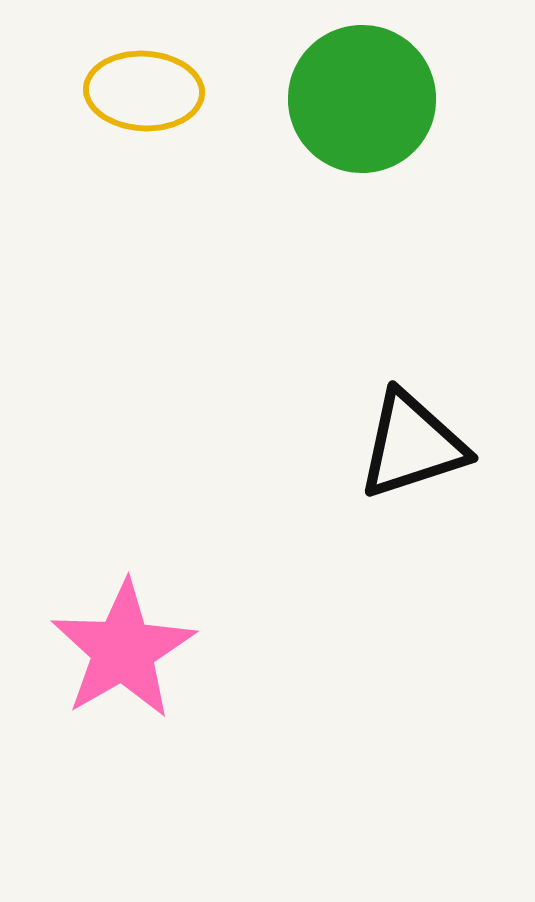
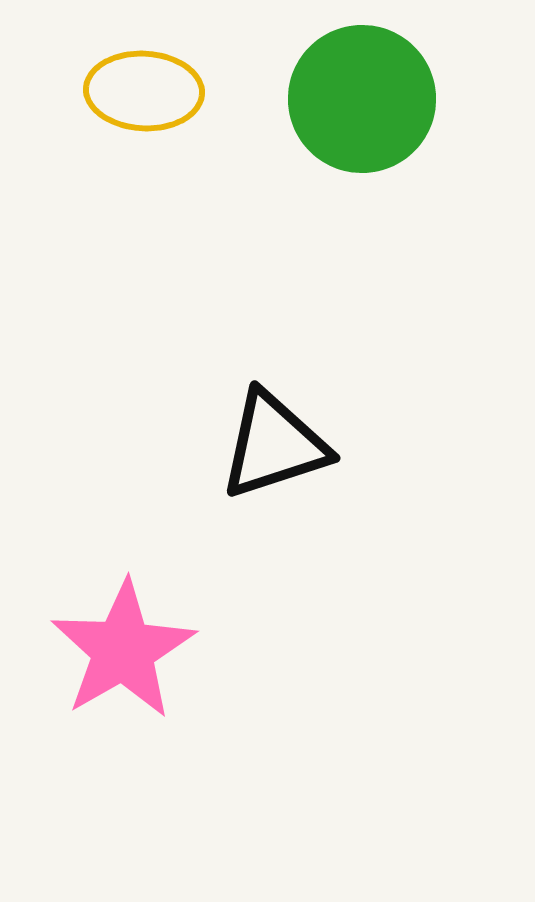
black triangle: moved 138 px left
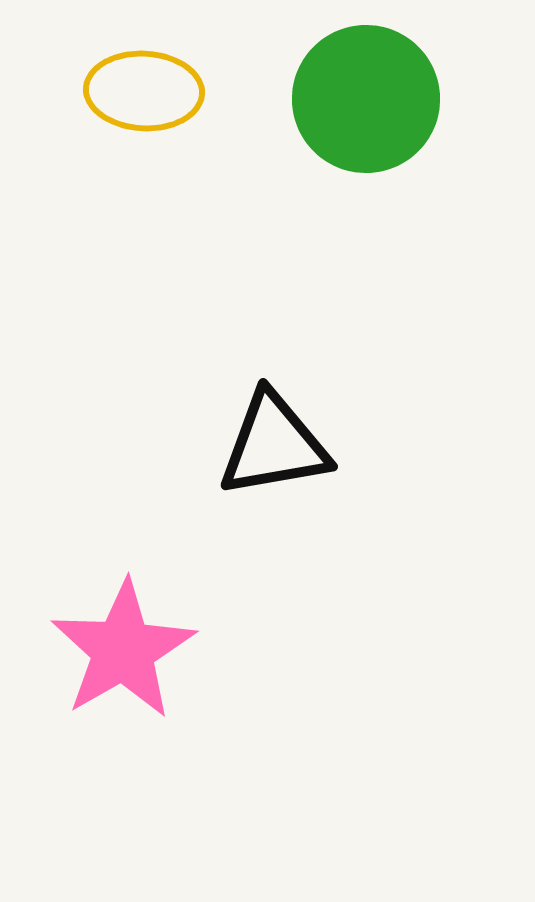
green circle: moved 4 px right
black triangle: rotated 8 degrees clockwise
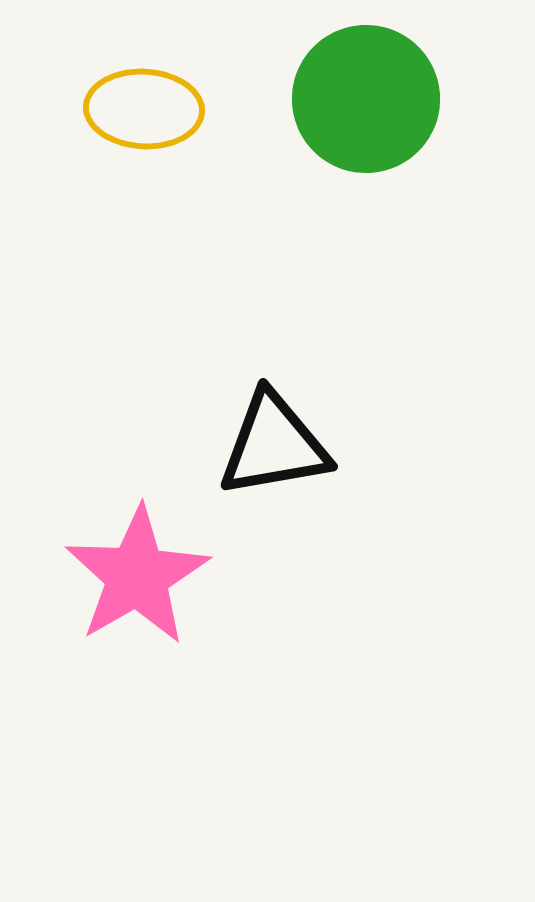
yellow ellipse: moved 18 px down
pink star: moved 14 px right, 74 px up
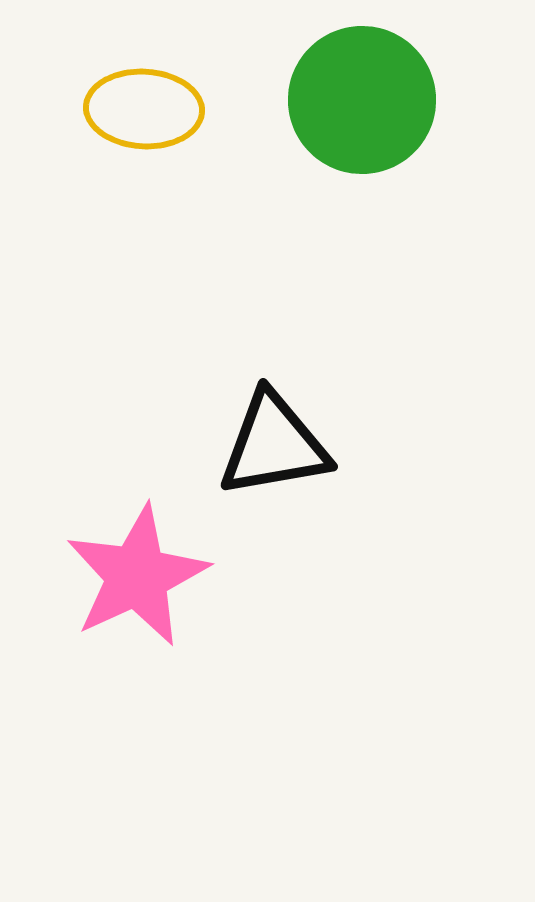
green circle: moved 4 px left, 1 px down
pink star: rotated 5 degrees clockwise
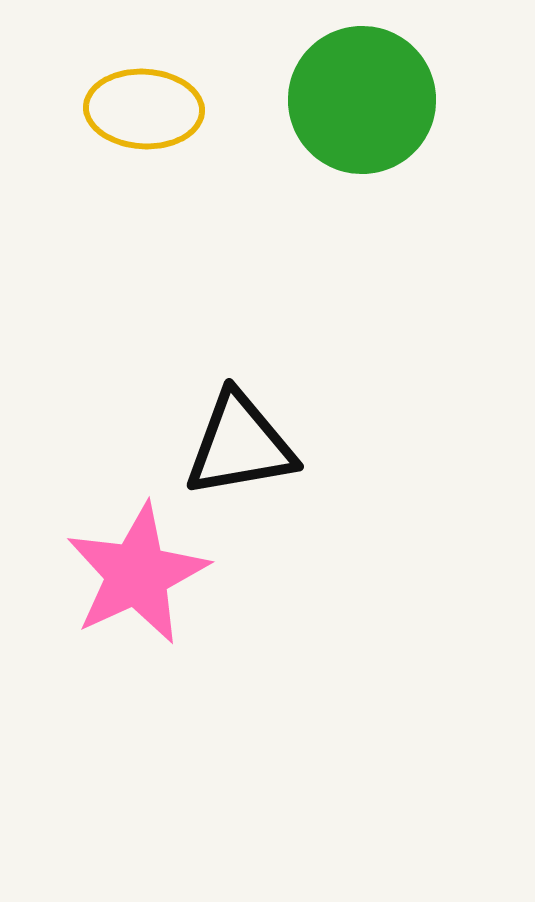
black triangle: moved 34 px left
pink star: moved 2 px up
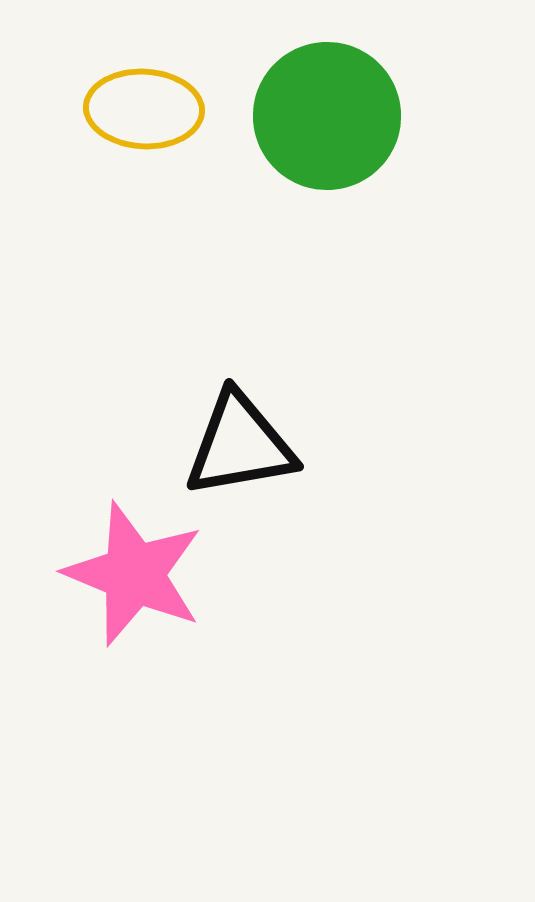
green circle: moved 35 px left, 16 px down
pink star: moved 3 px left; rotated 25 degrees counterclockwise
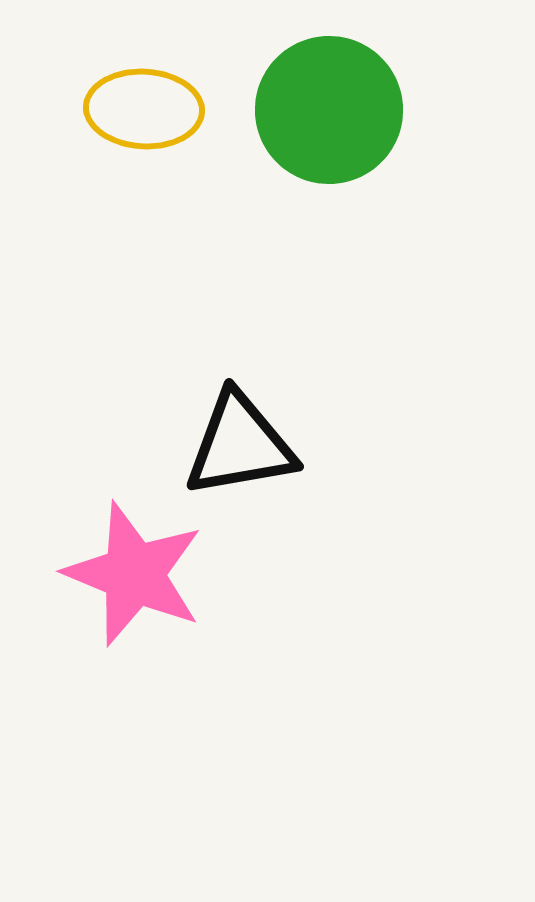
green circle: moved 2 px right, 6 px up
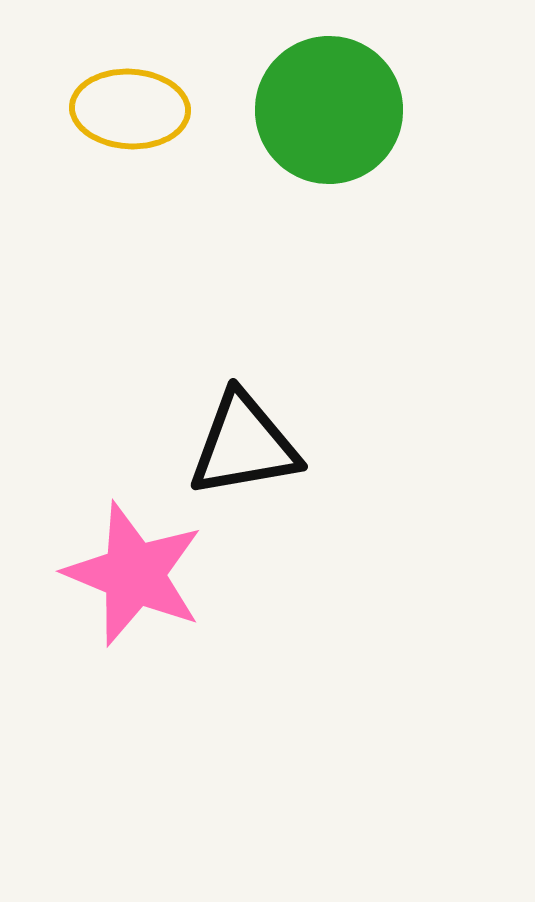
yellow ellipse: moved 14 px left
black triangle: moved 4 px right
